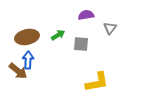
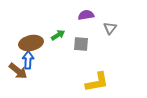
brown ellipse: moved 4 px right, 6 px down
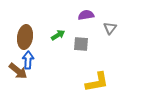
brown ellipse: moved 6 px left, 6 px up; rotated 70 degrees counterclockwise
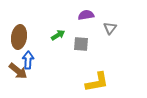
brown ellipse: moved 6 px left
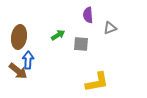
purple semicircle: moved 2 px right; rotated 84 degrees counterclockwise
gray triangle: rotated 32 degrees clockwise
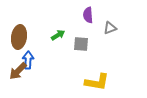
brown arrow: rotated 96 degrees clockwise
yellow L-shape: rotated 20 degrees clockwise
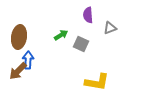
green arrow: moved 3 px right
gray square: rotated 21 degrees clockwise
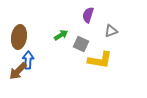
purple semicircle: rotated 21 degrees clockwise
gray triangle: moved 1 px right, 3 px down
yellow L-shape: moved 3 px right, 22 px up
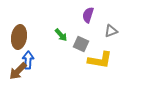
green arrow: rotated 80 degrees clockwise
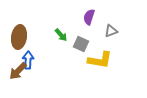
purple semicircle: moved 1 px right, 2 px down
